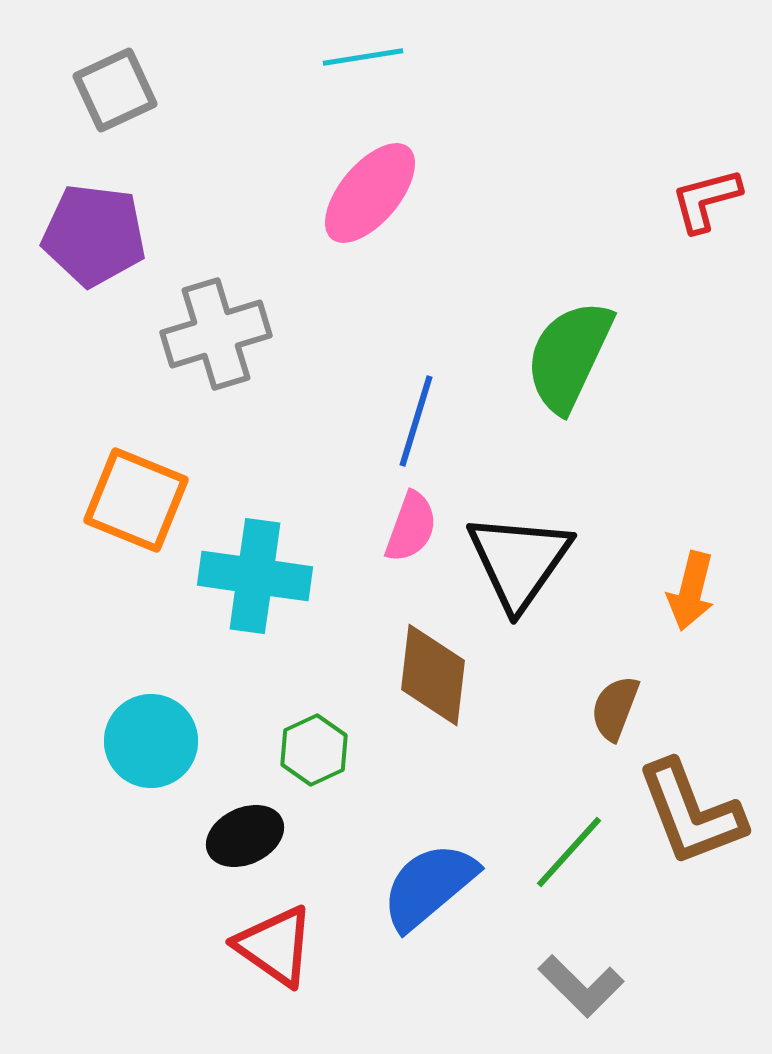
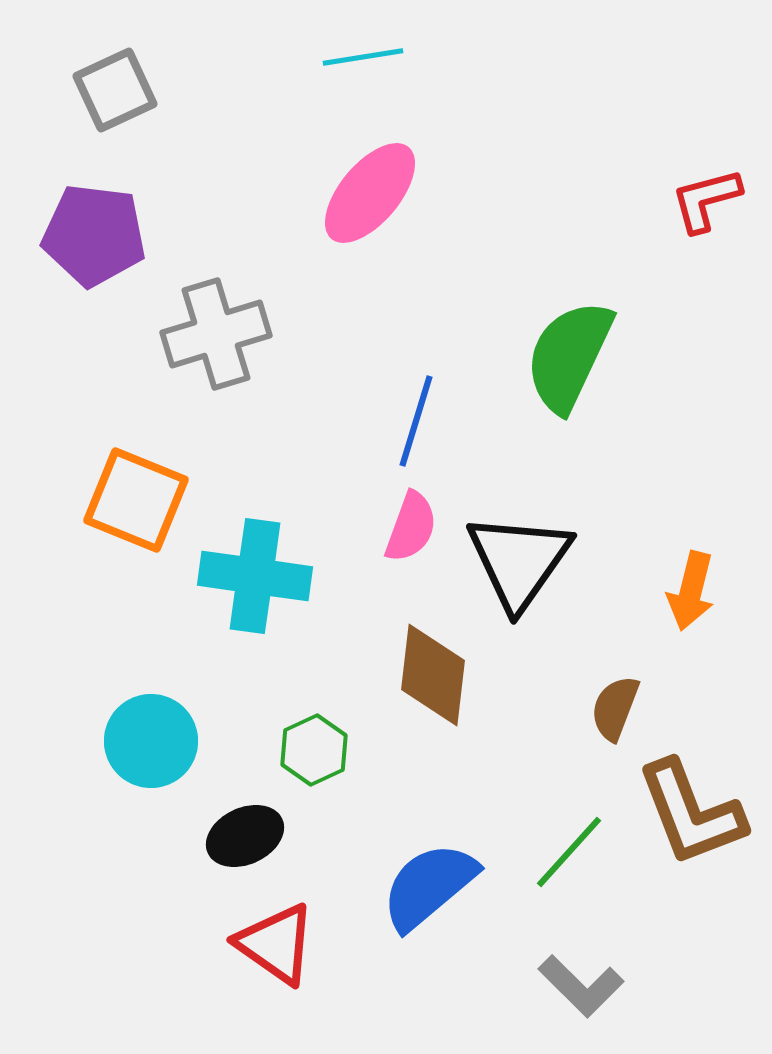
red triangle: moved 1 px right, 2 px up
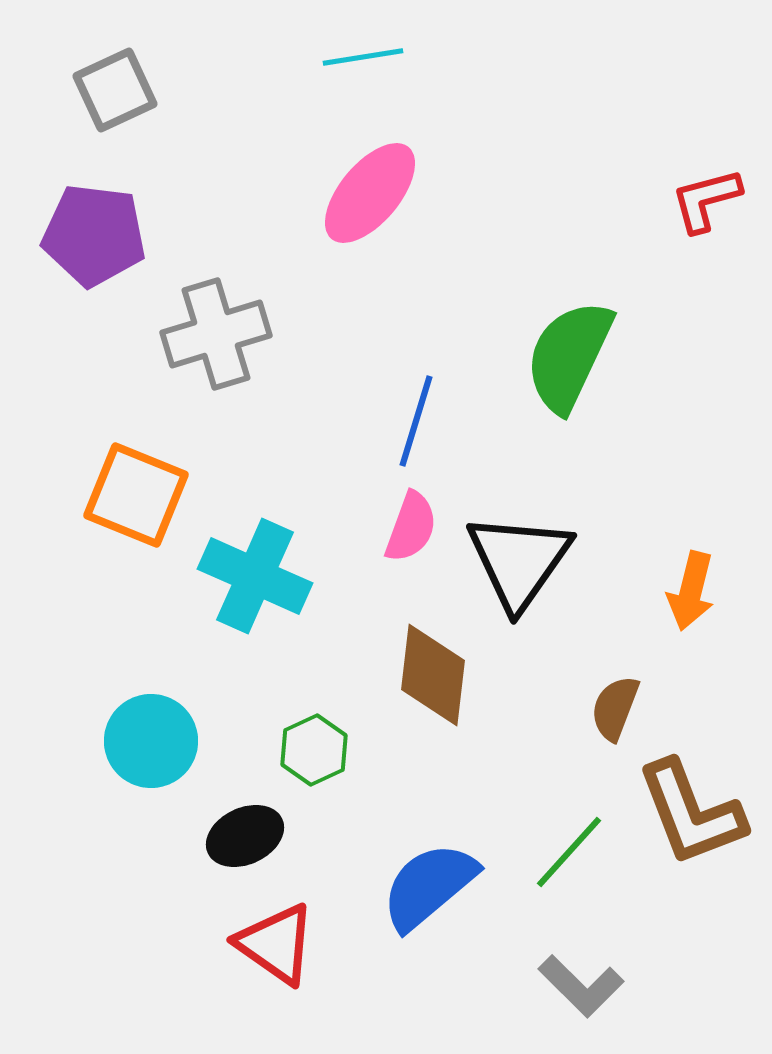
orange square: moved 5 px up
cyan cross: rotated 16 degrees clockwise
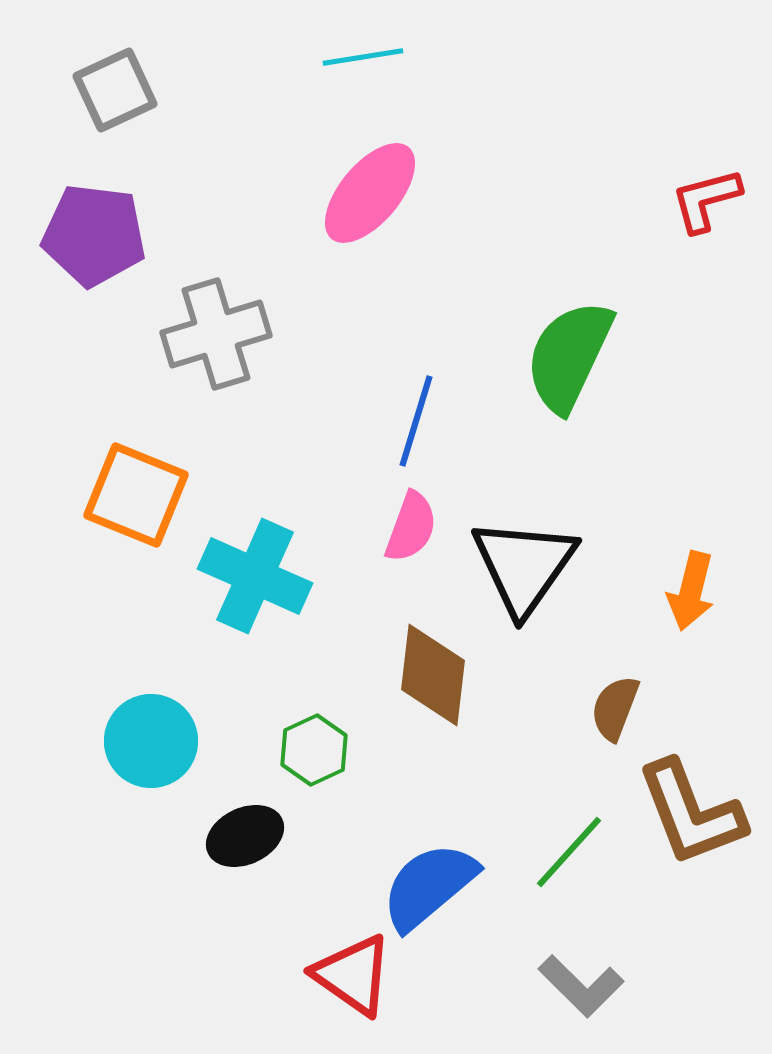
black triangle: moved 5 px right, 5 px down
red triangle: moved 77 px right, 31 px down
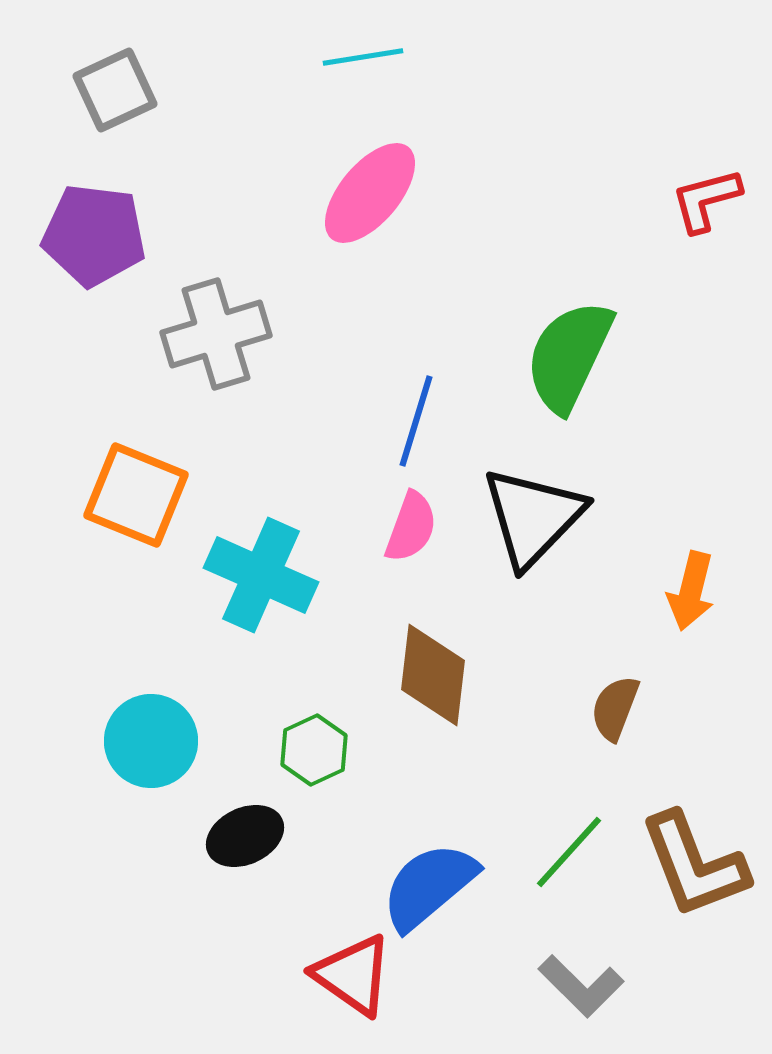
black triangle: moved 9 px right, 49 px up; rotated 9 degrees clockwise
cyan cross: moved 6 px right, 1 px up
brown L-shape: moved 3 px right, 52 px down
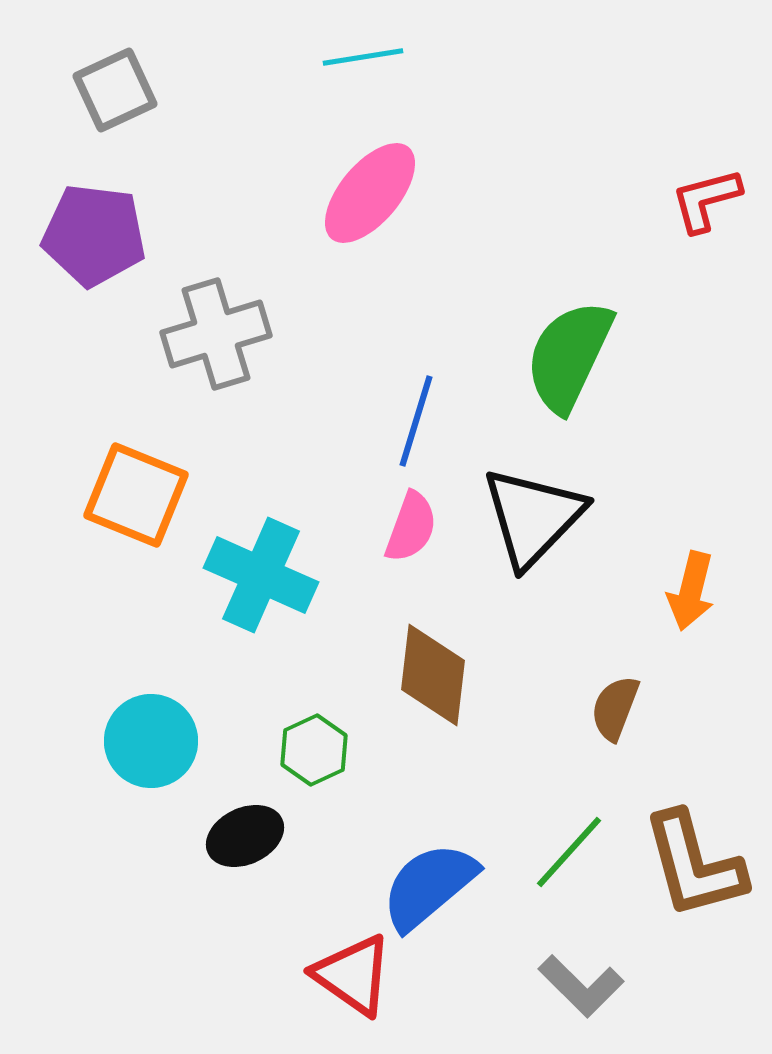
brown L-shape: rotated 6 degrees clockwise
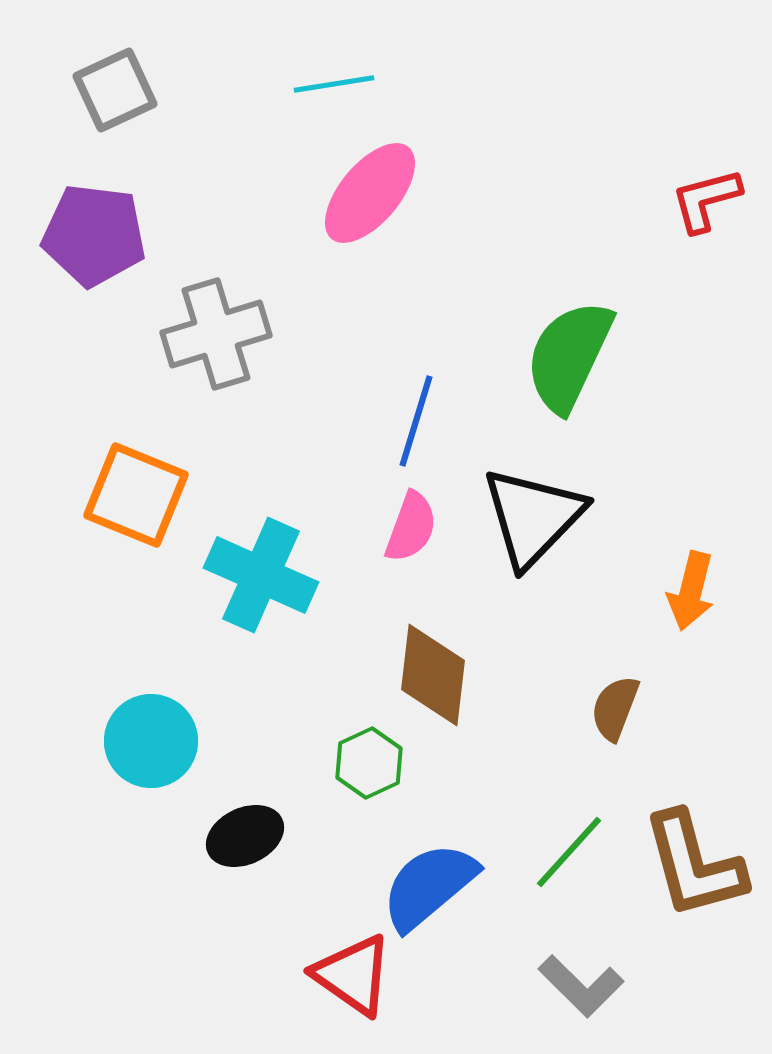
cyan line: moved 29 px left, 27 px down
green hexagon: moved 55 px right, 13 px down
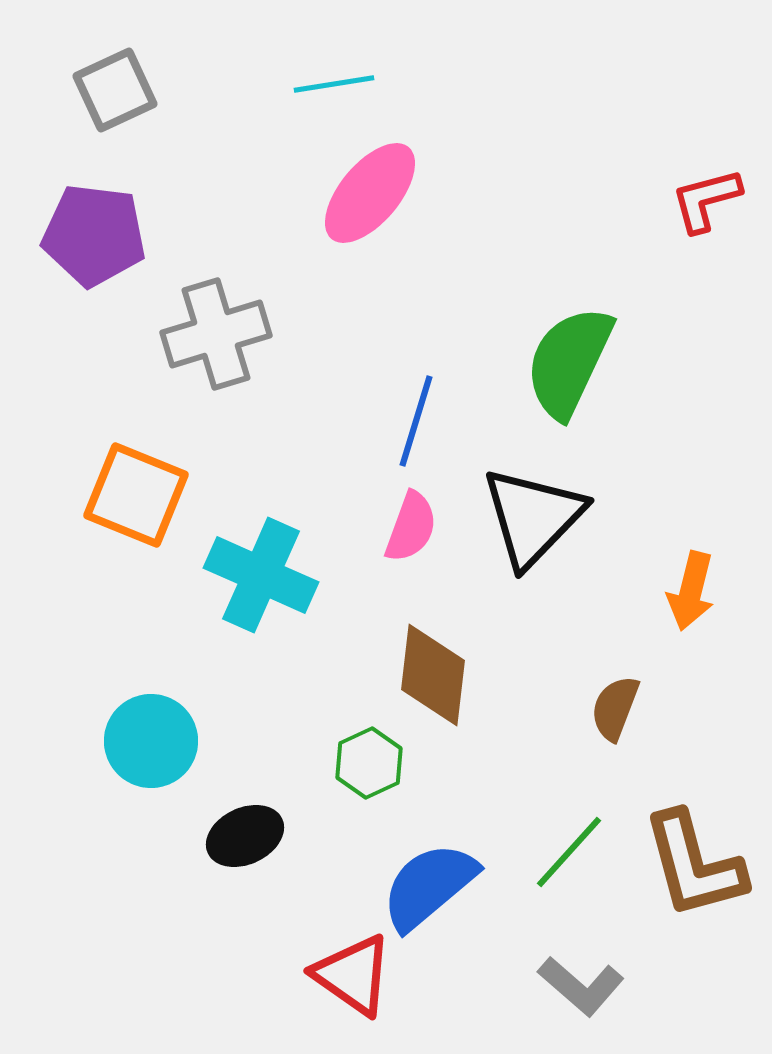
green semicircle: moved 6 px down
gray L-shape: rotated 4 degrees counterclockwise
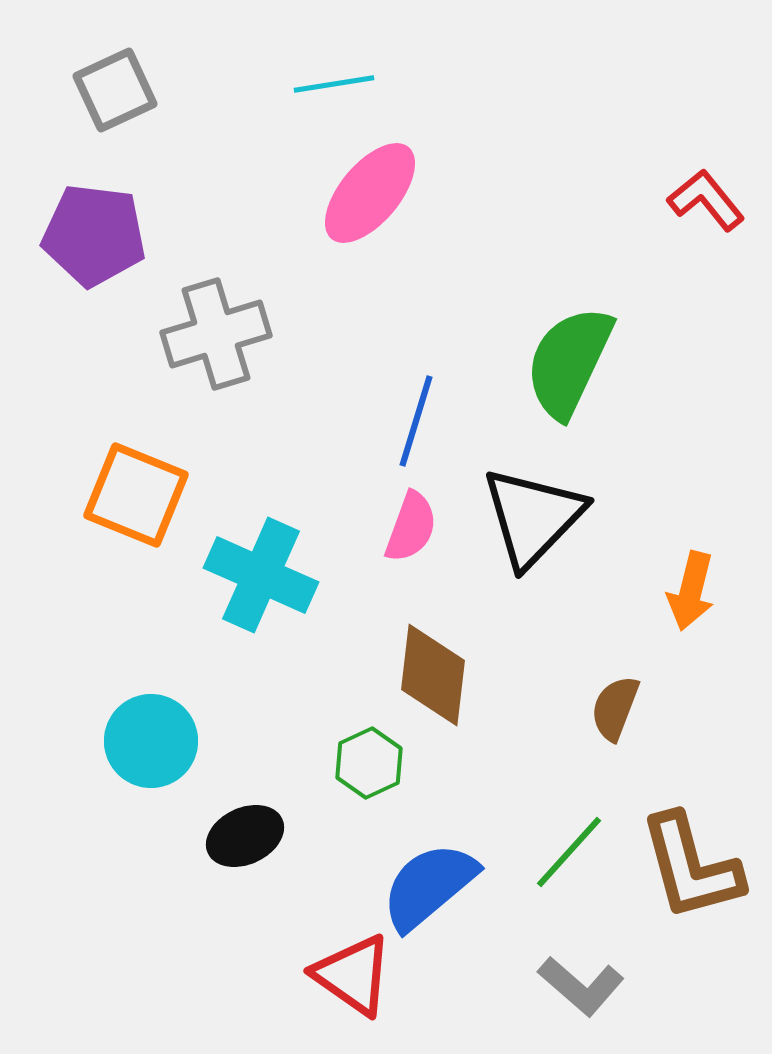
red L-shape: rotated 66 degrees clockwise
brown L-shape: moved 3 px left, 2 px down
